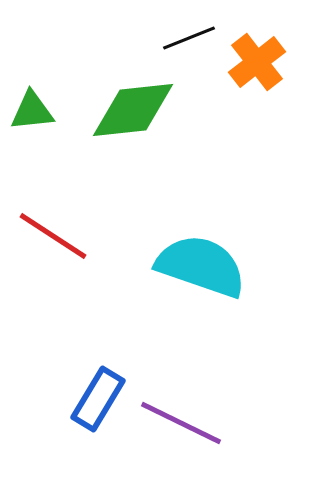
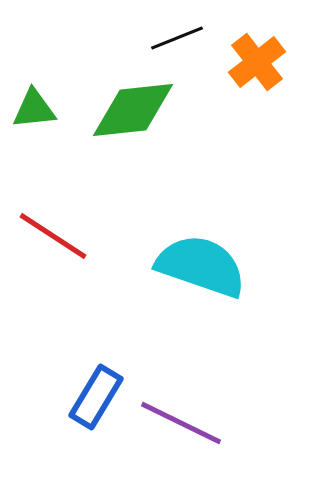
black line: moved 12 px left
green triangle: moved 2 px right, 2 px up
blue rectangle: moved 2 px left, 2 px up
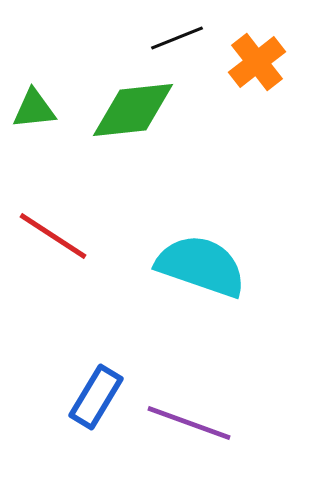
purple line: moved 8 px right; rotated 6 degrees counterclockwise
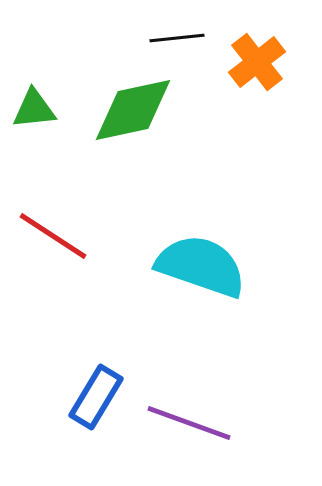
black line: rotated 16 degrees clockwise
green diamond: rotated 6 degrees counterclockwise
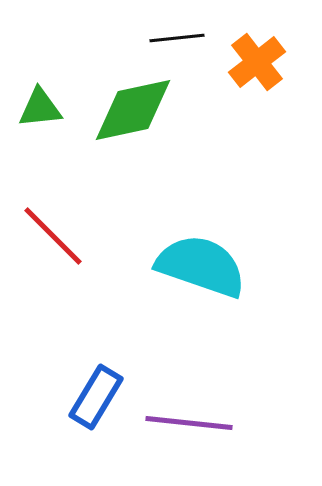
green triangle: moved 6 px right, 1 px up
red line: rotated 12 degrees clockwise
purple line: rotated 14 degrees counterclockwise
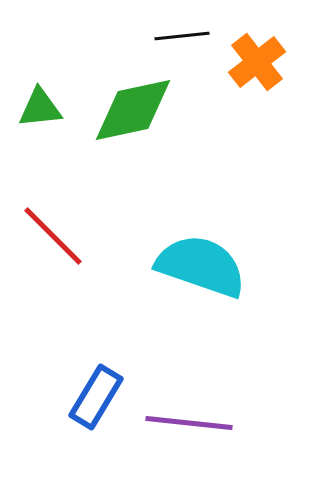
black line: moved 5 px right, 2 px up
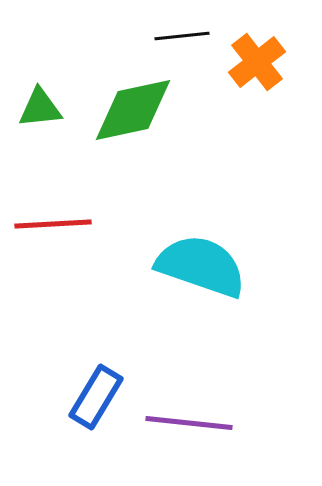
red line: moved 12 px up; rotated 48 degrees counterclockwise
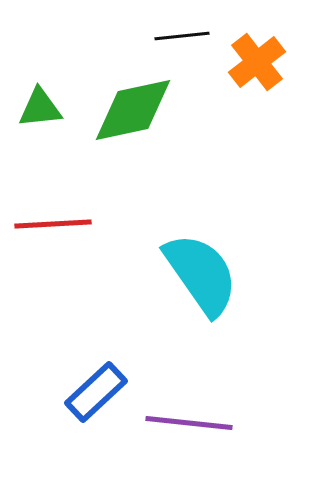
cyan semicircle: moved 8 px down; rotated 36 degrees clockwise
blue rectangle: moved 5 px up; rotated 16 degrees clockwise
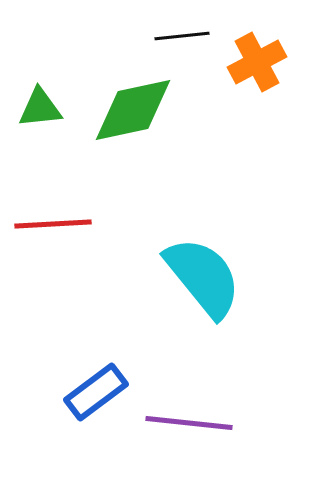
orange cross: rotated 10 degrees clockwise
cyan semicircle: moved 2 px right, 3 px down; rotated 4 degrees counterclockwise
blue rectangle: rotated 6 degrees clockwise
